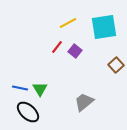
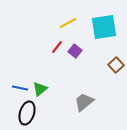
green triangle: rotated 21 degrees clockwise
black ellipse: moved 1 px left, 1 px down; rotated 65 degrees clockwise
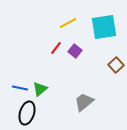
red line: moved 1 px left, 1 px down
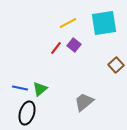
cyan square: moved 4 px up
purple square: moved 1 px left, 6 px up
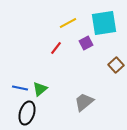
purple square: moved 12 px right, 2 px up; rotated 24 degrees clockwise
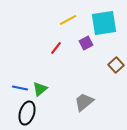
yellow line: moved 3 px up
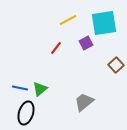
black ellipse: moved 1 px left
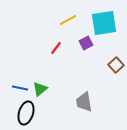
gray trapezoid: rotated 60 degrees counterclockwise
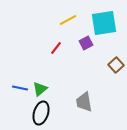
black ellipse: moved 15 px right
